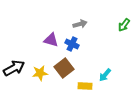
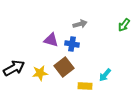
blue cross: rotated 16 degrees counterclockwise
brown square: moved 1 px up
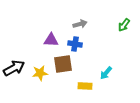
purple triangle: rotated 14 degrees counterclockwise
blue cross: moved 3 px right
brown square: moved 1 px left, 3 px up; rotated 30 degrees clockwise
cyan arrow: moved 1 px right, 2 px up
